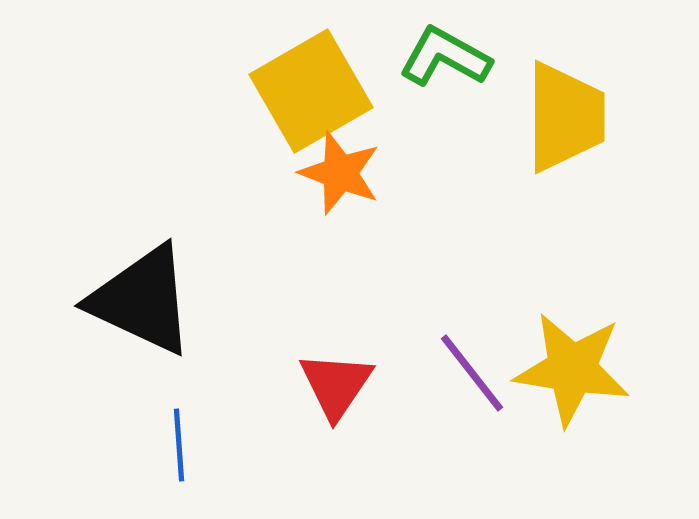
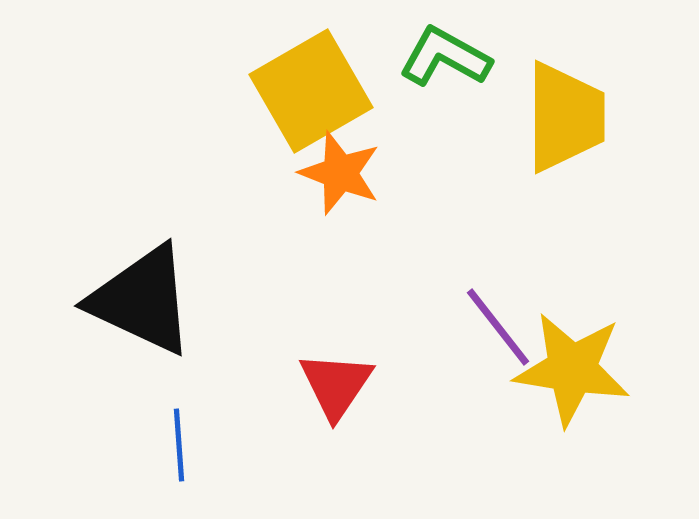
purple line: moved 26 px right, 46 px up
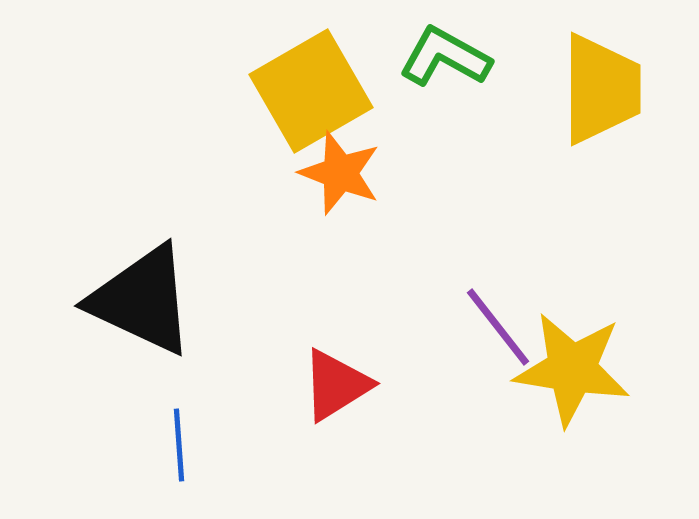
yellow trapezoid: moved 36 px right, 28 px up
red triangle: rotated 24 degrees clockwise
